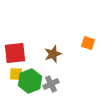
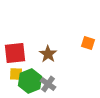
brown star: moved 5 px left; rotated 18 degrees counterclockwise
gray cross: moved 3 px left; rotated 28 degrees counterclockwise
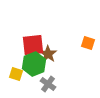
red square: moved 18 px right, 8 px up
yellow square: rotated 16 degrees clockwise
green hexagon: moved 4 px right, 17 px up
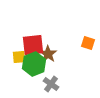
yellow square: moved 3 px right, 17 px up; rotated 24 degrees counterclockwise
gray cross: moved 3 px right
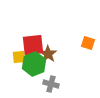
gray cross: rotated 21 degrees counterclockwise
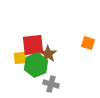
yellow square: moved 1 px right, 1 px down
green hexagon: moved 2 px right, 1 px down
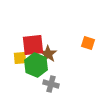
green hexagon: rotated 15 degrees counterclockwise
